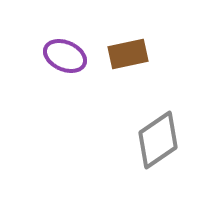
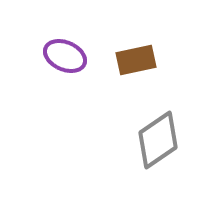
brown rectangle: moved 8 px right, 6 px down
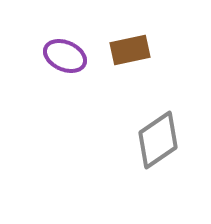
brown rectangle: moved 6 px left, 10 px up
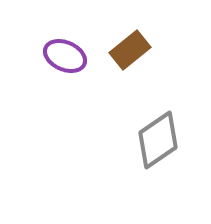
brown rectangle: rotated 27 degrees counterclockwise
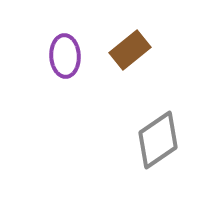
purple ellipse: rotated 63 degrees clockwise
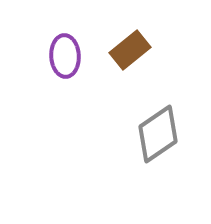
gray diamond: moved 6 px up
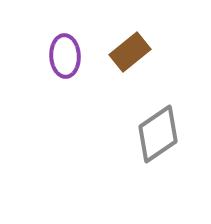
brown rectangle: moved 2 px down
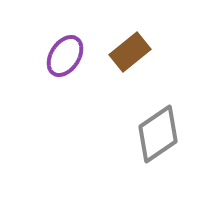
purple ellipse: rotated 36 degrees clockwise
